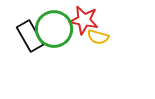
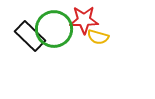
red star: rotated 12 degrees counterclockwise
black rectangle: rotated 16 degrees counterclockwise
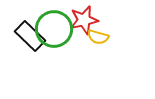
red star: rotated 12 degrees counterclockwise
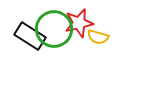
red star: moved 5 px left, 3 px down
black rectangle: rotated 12 degrees counterclockwise
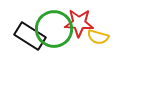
red star: rotated 16 degrees clockwise
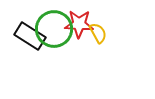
red star: moved 1 px down
yellow semicircle: moved 4 px up; rotated 135 degrees counterclockwise
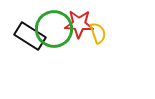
yellow semicircle: rotated 10 degrees clockwise
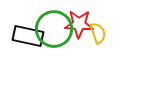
black rectangle: moved 2 px left; rotated 20 degrees counterclockwise
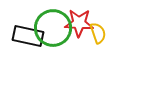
red star: moved 1 px up
green circle: moved 1 px left, 1 px up
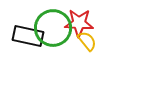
yellow semicircle: moved 11 px left, 8 px down; rotated 20 degrees counterclockwise
